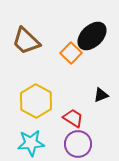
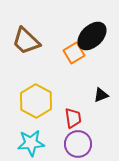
orange square: moved 3 px right; rotated 15 degrees clockwise
red trapezoid: rotated 50 degrees clockwise
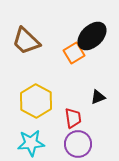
black triangle: moved 3 px left, 2 px down
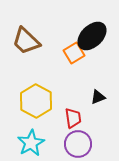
cyan star: rotated 24 degrees counterclockwise
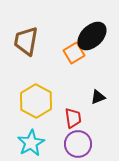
brown trapezoid: rotated 56 degrees clockwise
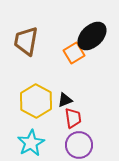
black triangle: moved 33 px left, 3 px down
purple circle: moved 1 px right, 1 px down
